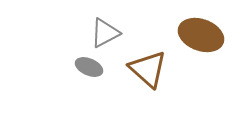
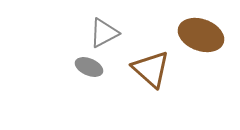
gray triangle: moved 1 px left
brown triangle: moved 3 px right
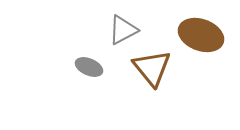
gray triangle: moved 19 px right, 3 px up
brown triangle: moved 1 px right, 1 px up; rotated 9 degrees clockwise
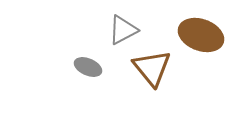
gray ellipse: moved 1 px left
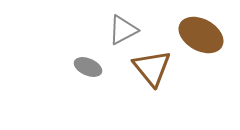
brown ellipse: rotated 9 degrees clockwise
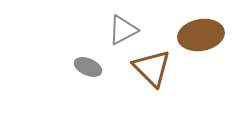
brown ellipse: rotated 39 degrees counterclockwise
brown triangle: rotated 6 degrees counterclockwise
